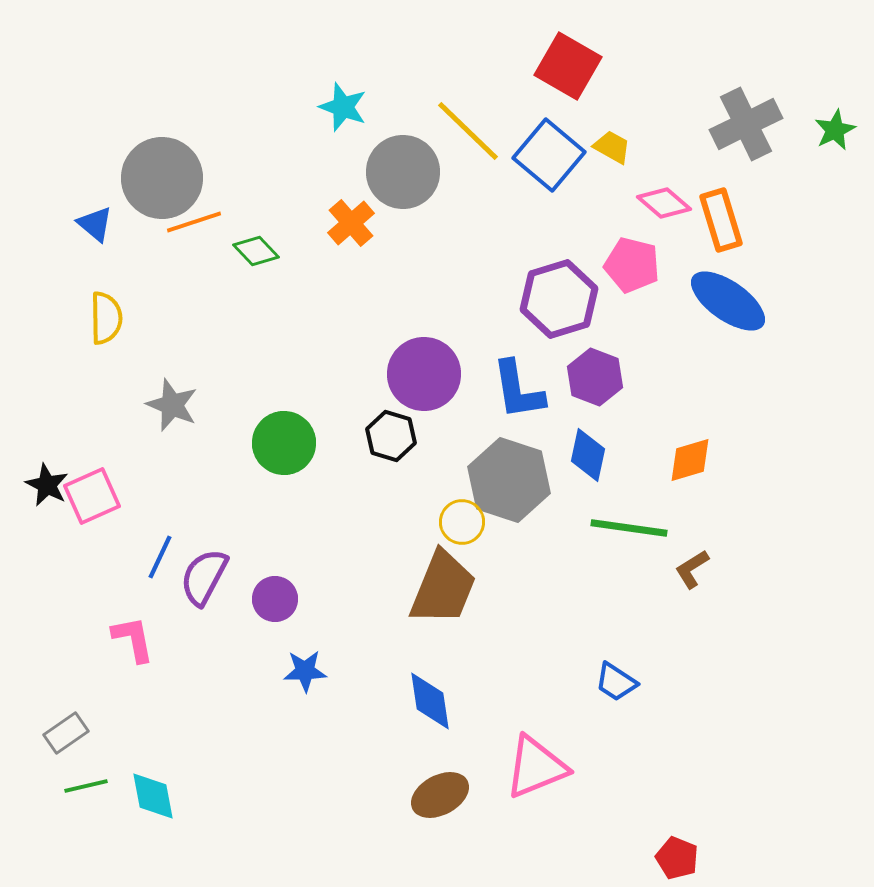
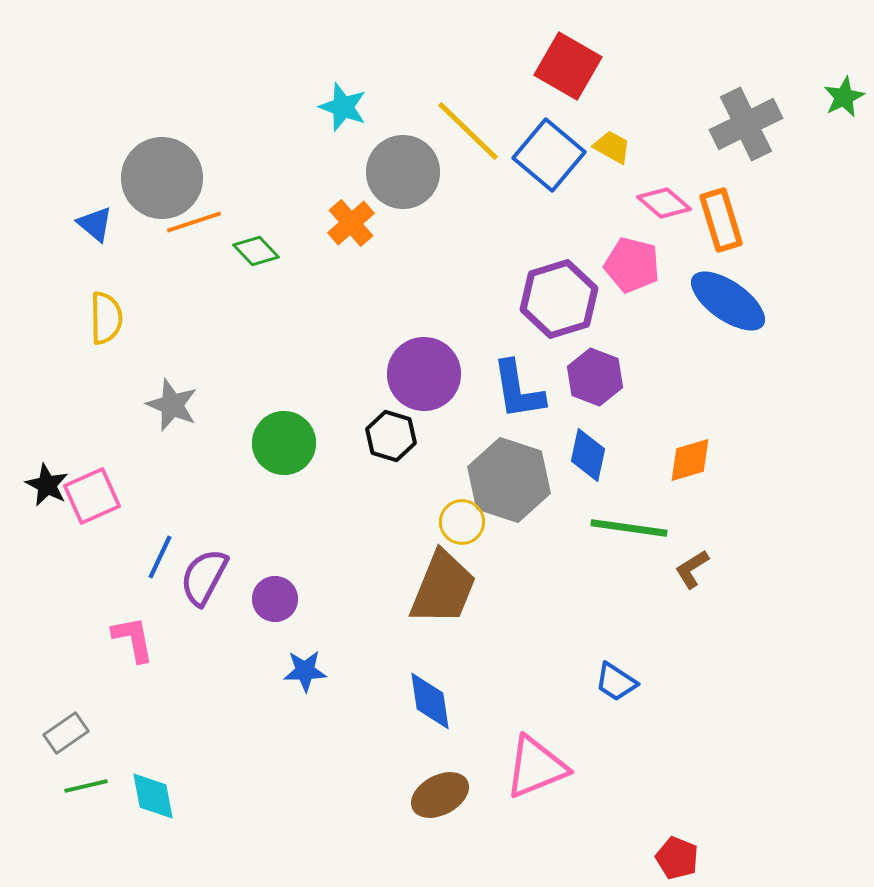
green star at (835, 130): moved 9 px right, 33 px up
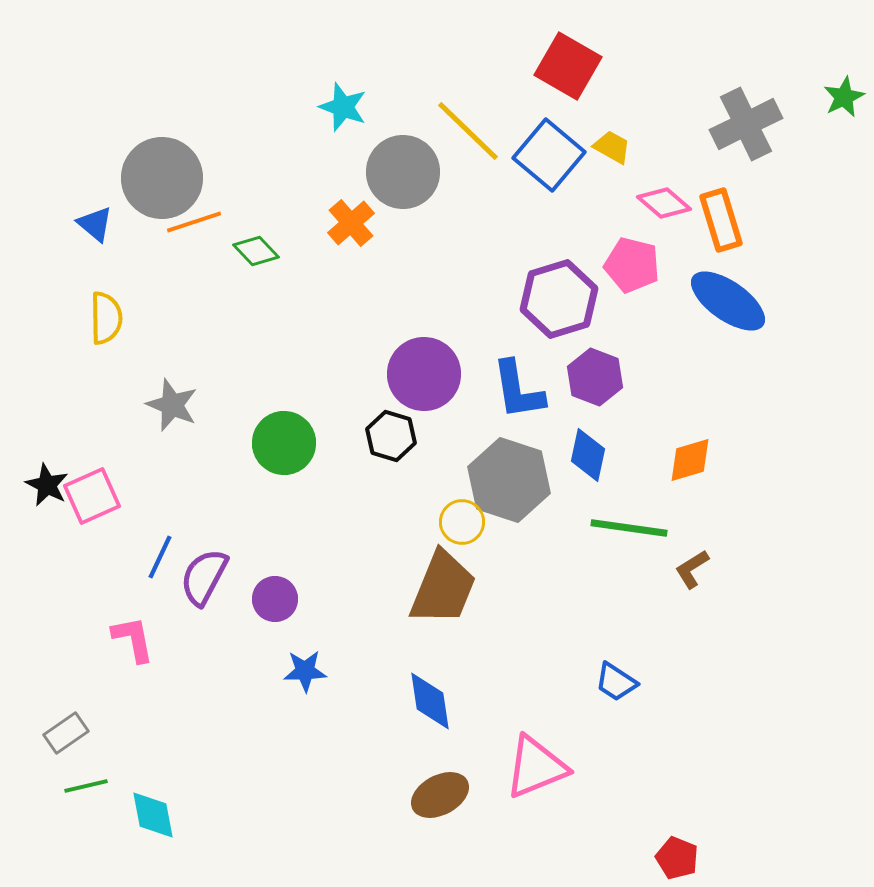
cyan diamond at (153, 796): moved 19 px down
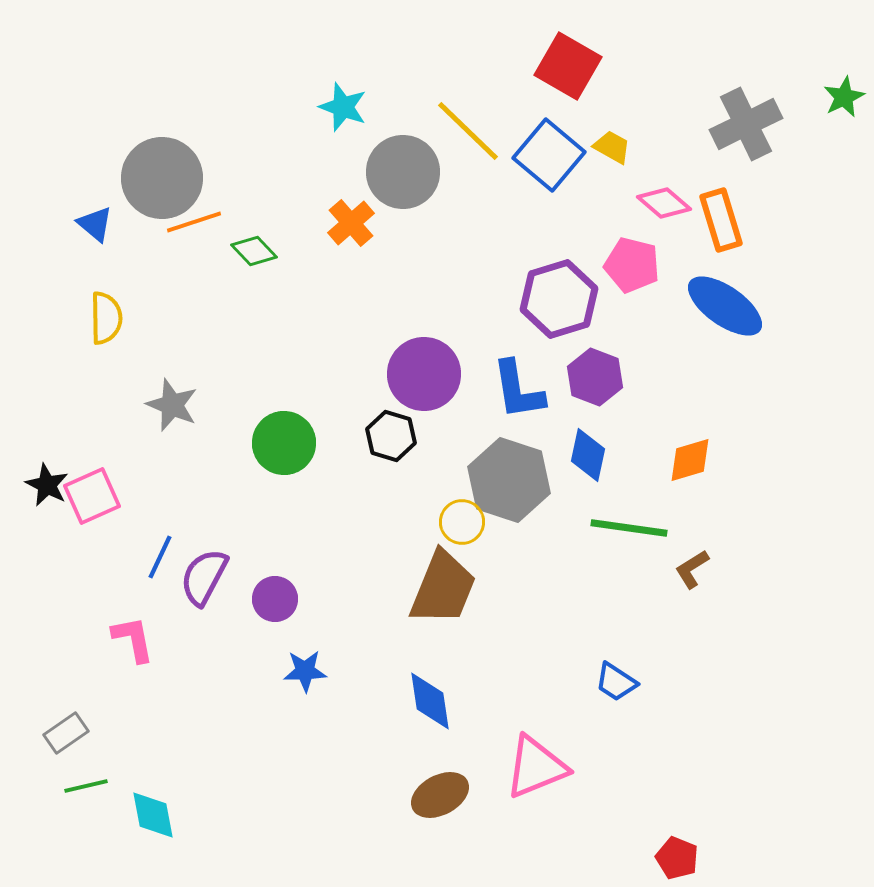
green diamond at (256, 251): moved 2 px left
blue ellipse at (728, 301): moved 3 px left, 5 px down
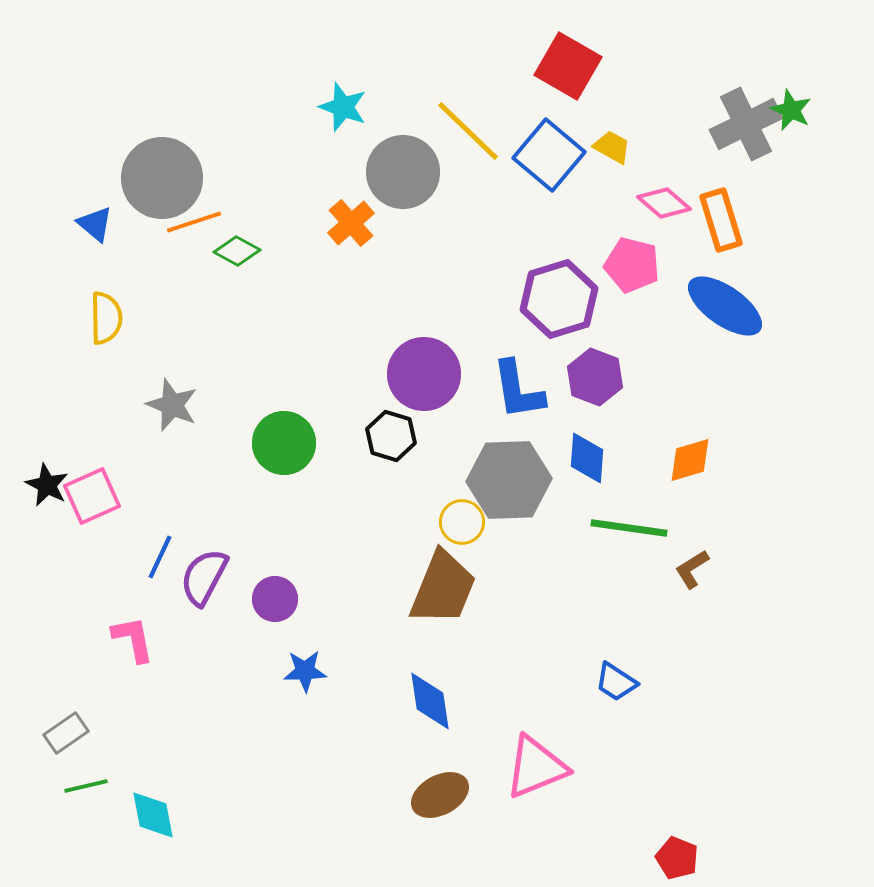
green star at (844, 97): moved 53 px left, 13 px down; rotated 21 degrees counterclockwise
green diamond at (254, 251): moved 17 px left; rotated 18 degrees counterclockwise
blue diamond at (588, 455): moved 1 px left, 3 px down; rotated 8 degrees counterclockwise
gray hexagon at (509, 480): rotated 20 degrees counterclockwise
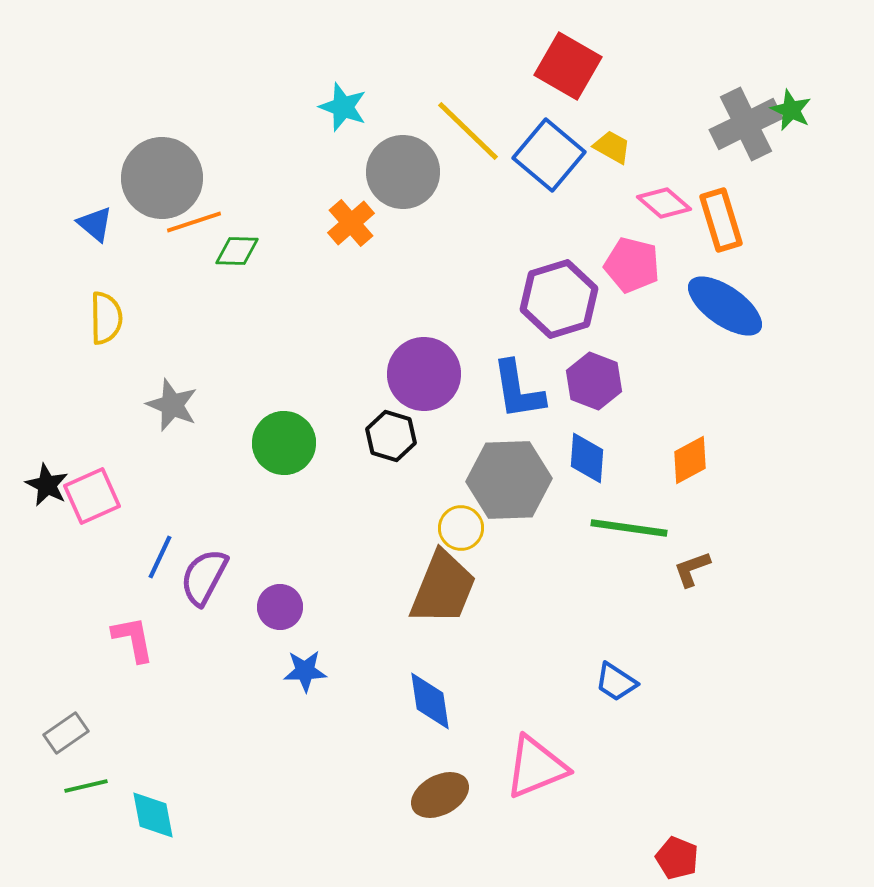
green diamond at (237, 251): rotated 27 degrees counterclockwise
purple hexagon at (595, 377): moved 1 px left, 4 px down
orange diamond at (690, 460): rotated 12 degrees counterclockwise
yellow circle at (462, 522): moved 1 px left, 6 px down
brown L-shape at (692, 569): rotated 12 degrees clockwise
purple circle at (275, 599): moved 5 px right, 8 px down
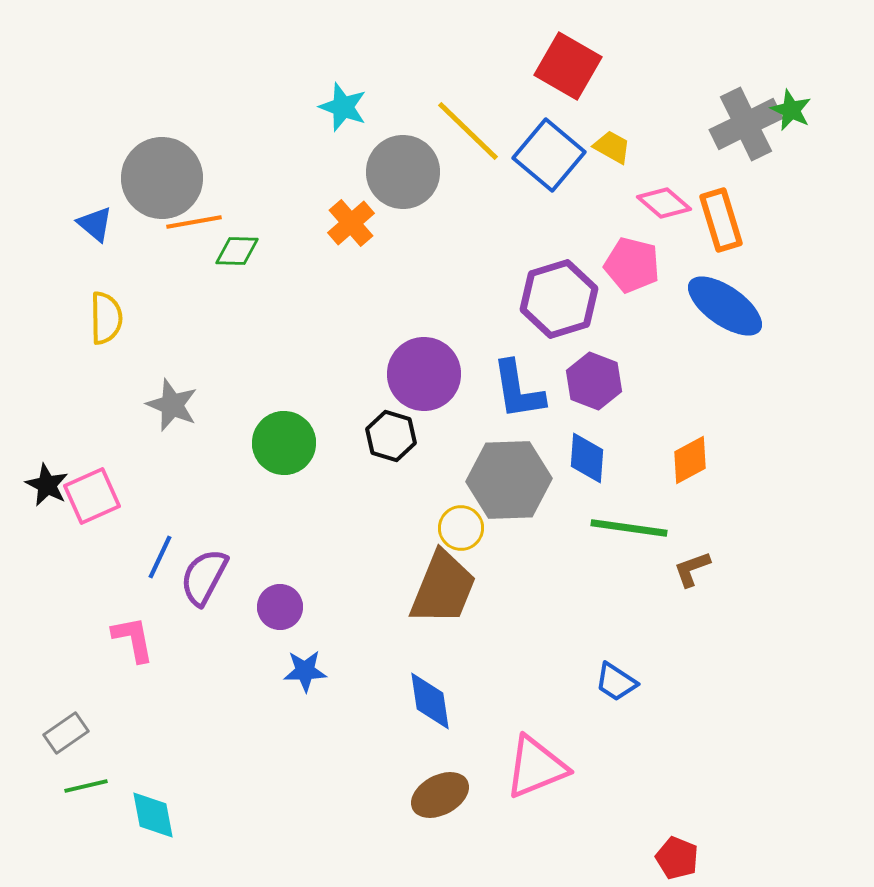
orange line at (194, 222): rotated 8 degrees clockwise
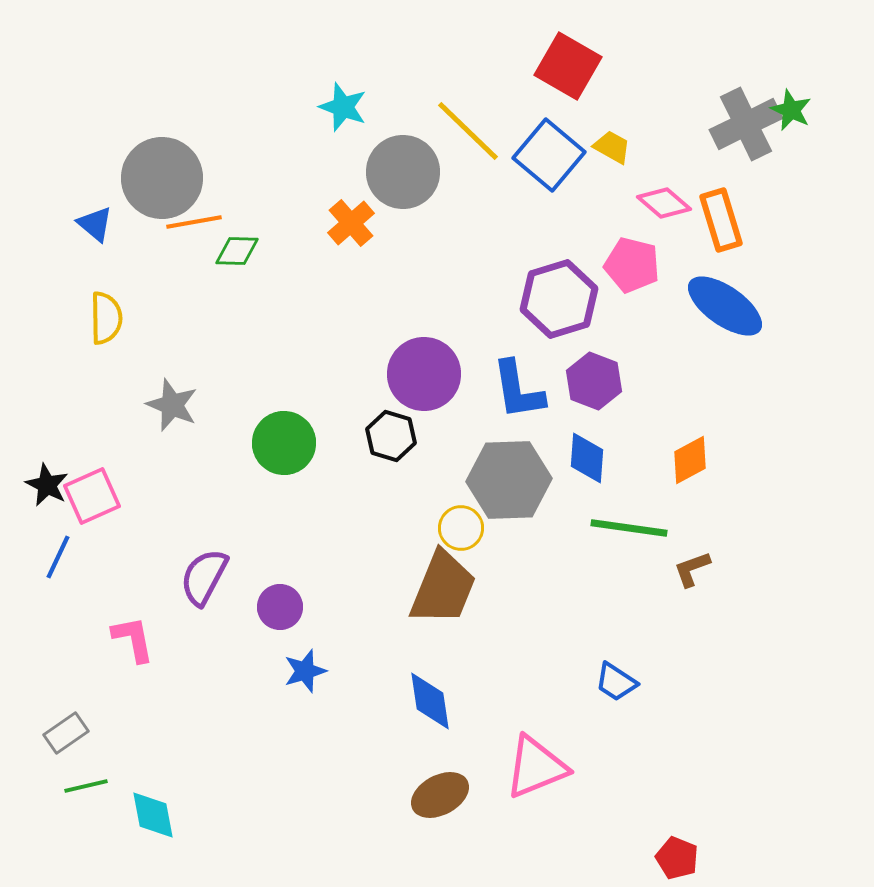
blue line at (160, 557): moved 102 px left
blue star at (305, 671): rotated 15 degrees counterclockwise
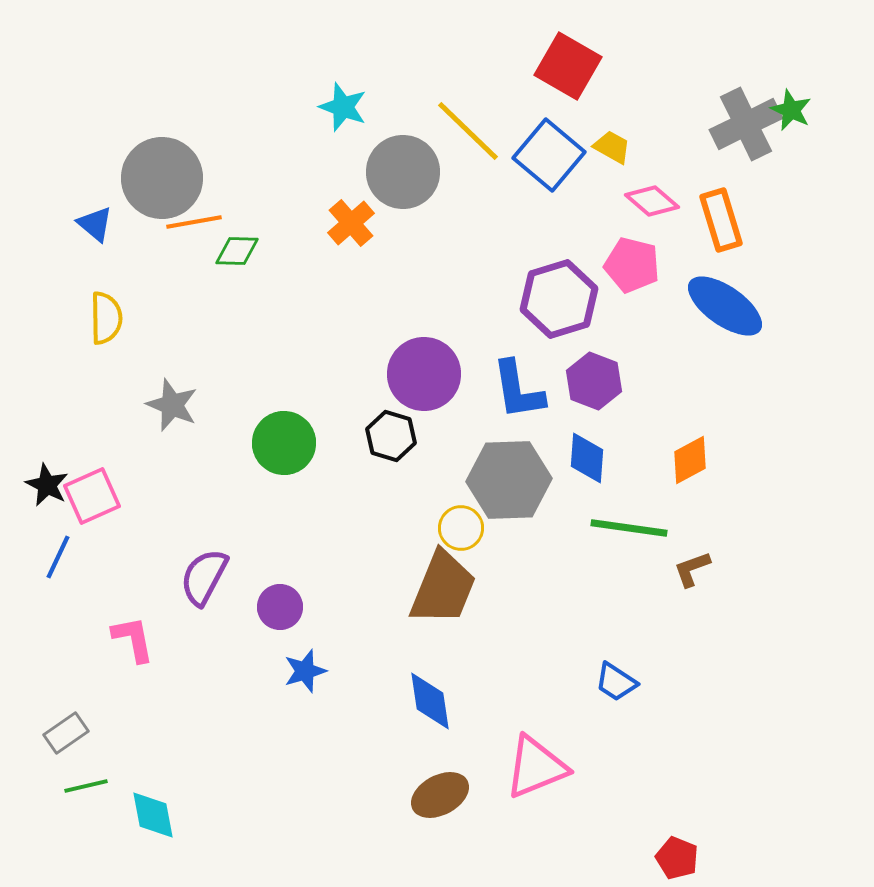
pink diamond at (664, 203): moved 12 px left, 2 px up
